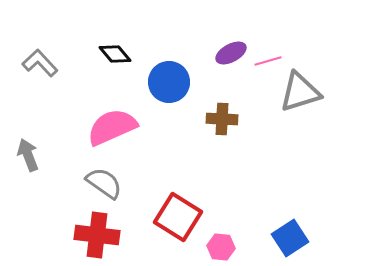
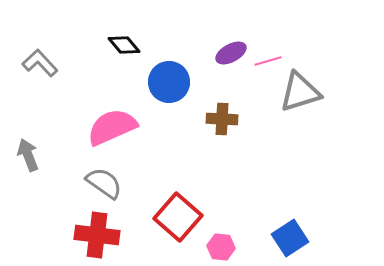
black diamond: moved 9 px right, 9 px up
red square: rotated 9 degrees clockwise
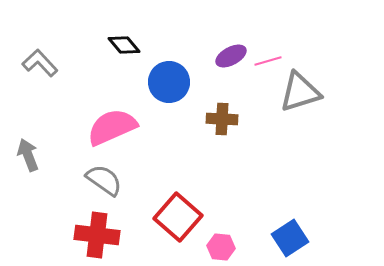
purple ellipse: moved 3 px down
gray semicircle: moved 3 px up
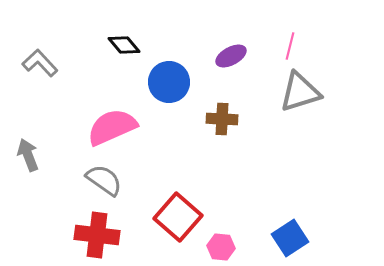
pink line: moved 22 px right, 15 px up; rotated 60 degrees counterclockwise
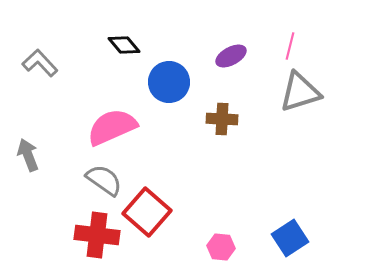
red square: moved 31 px left, 5 px up
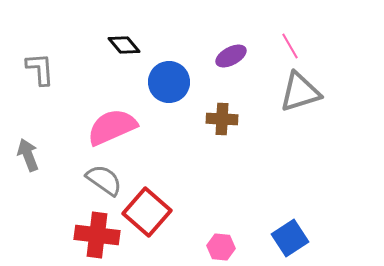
pink line: rotated 44 degrees counterclockwise
gray L-shape: moved 6 px down; rotated 39 degrees clockwise
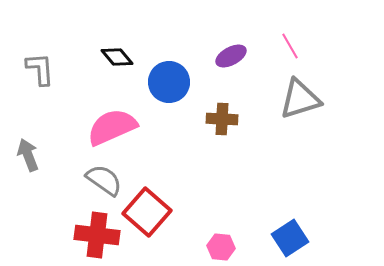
black diamond: moved 7 px left, 12 px down
gray triangle: moved 7 px down
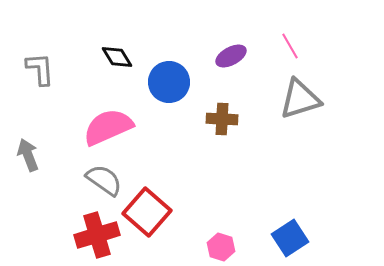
black diamond: rotated 8 degrees clockwise
pink semicircle: moved 4 px left
red cross: rotated 24 degrees counterclockwise
pink hexagon: rotated 12 degrees clockwise
